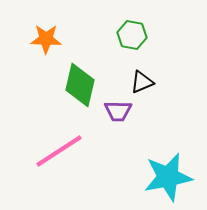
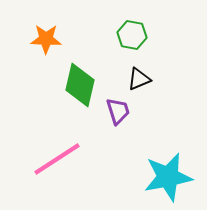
black triangle: moved 3 px left, 3 px up
purple trapezoid: rotated 108 degrees counterclockwise
pink line: moved 2 px left, 8 px down
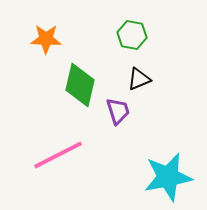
pink line: moved 1 px right, 4 px up; rotated 6 degrees clockwise
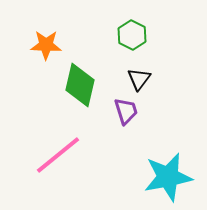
green hexagon: rotated 16 degrees clockwise
orange star: moved 6 px down
black triangle: rotated 30 degrees counterclockwise
purple trapezoid: moved 8 px right
pink line: rotated 12 degrees counterclockwise
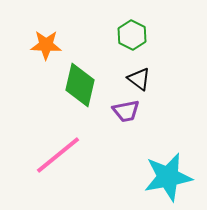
black triangle: rotated 30 degrees counterclockwise
purple trapezoid: rotated 96 degrees clockwise
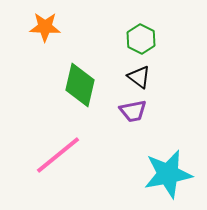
green hexagon: moved 9 px right, 4 px down
orange star: moved 1 px left, 18 px up
black triangle: moved 2 px up
purple trapezoid: moved 7 px right
cyan star: moved 3 px up
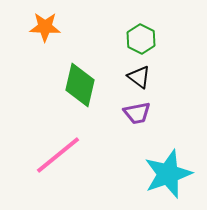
purple trapezoid: moved 4 px right, 2 px down
cyan star: rotated 9 degrees counterclockwise
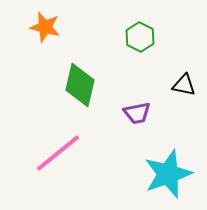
orange star: rotated 12 degrees clockwise
green hexagon: moved 1 px left, 2 px up
black triangle: moved 45 px right, 8 px down; rotated 25 degrees counterclockwise
pink line: moved 2 px up
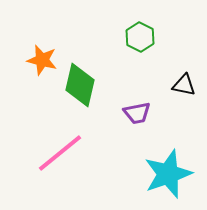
orange star: moved 3 px left, 33 px down
pink line: moved 2 px right
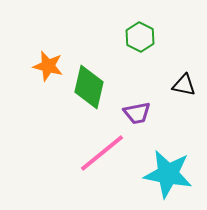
orange star: moved 6 px right, 6 px down
green diamond: moved 9 px right, 2 px down
pink line: moved 42 px right
cyan star: rotated 30 degrees clockwise
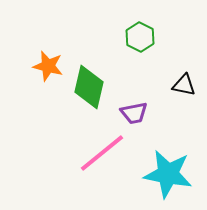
purple trapezoid: moved 3 px left
